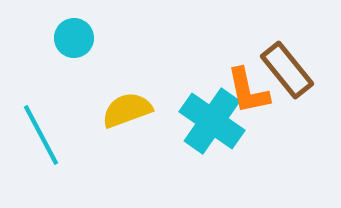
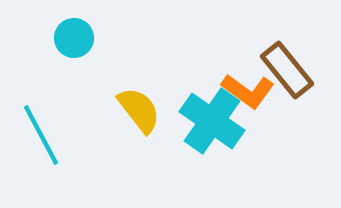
orange L-shape: rotated 42 degrees counterclockwise
yellow semicircle: moved 12 px right; rotated 72 degrees clockwise
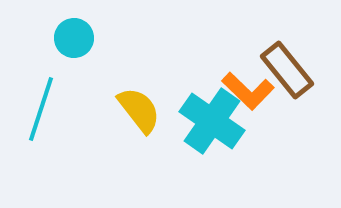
orange L-shape: rotated 8 degrees clockwise
cyan line: moved 26 px up; rotated 46 degrees clockwise
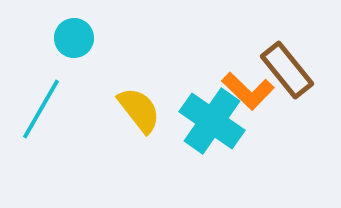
cyan line: rotated 12 degrees clockwise
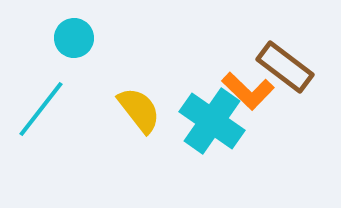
brown rectangle: moved 2 px left, 3 px up; rotated 14 degrees counterclockwise
cyan line: rotated 8 degrees clockwise
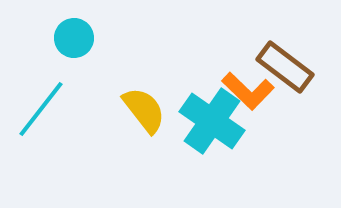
yellow semicircle: moved 5 px right
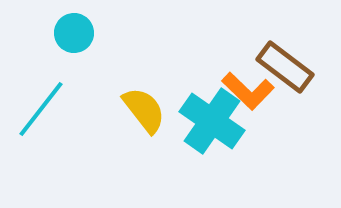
cyan circle: moved 5 px up
